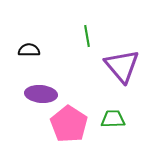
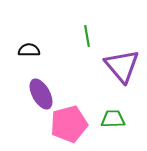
purple ellipse: rotated 56 degrees clockwise
pink pentagon: rotated 24 degrees clockwise
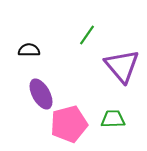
green line: moved 1 px up; rotated 45 degrees clockwise
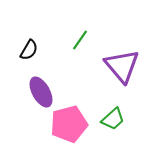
green line: moved 7 px left, 5 px down
black semicircle: rotated 120 degrees clockwise
purple ellipse: moved 2 px up
green trapezoid: rotated 140 degrees clockwise
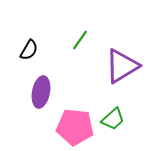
purple triangle: rotated 39 degrees clockwise
purple ellipse: rotated 40 degrees clockwise
pink pentagon: moved 6 px right, 3 px down; rotated 21 degrees clockwise
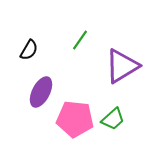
purple ellipse: rotated 16 degrees clockwise
pink pentagon: moved 8 px up
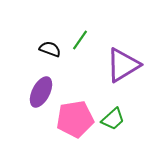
black semicircle: moved 21 px right, 1 px up; rotated 100 degrees counterclockwise
purple triangle: moved 1 px right, 1 px up
pink pentagon: rotated 15 degrees counterclockwise
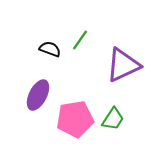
purple triangle: rotated 6 degrees clockwise
purple ellipse: moved 3 px left, 3 px down
green trapezoid: rotated 15 degrees counterclockwise
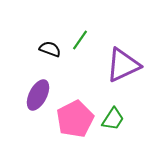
pink pentagon: rotated 18 degrees counterclockwise
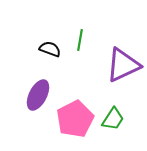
green line: rotated 25 degrees counterclockwise
